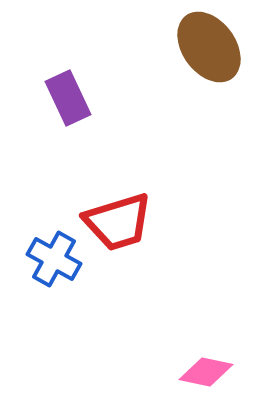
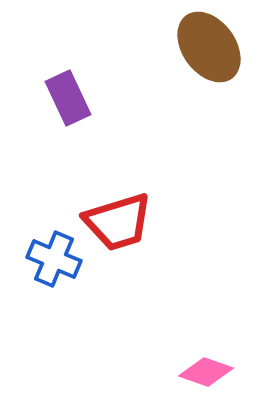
blue cross: rotated 6 degrees counterclockwise
pink diamond: rotated 8 degrees clockwise
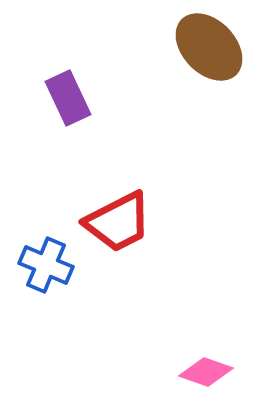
brown ellipse: rotated 8 degrees counterclockwise
red trapezoid: rotated 10 degrees counterclockwise
blue cross: moved 8 px left, 6 px down
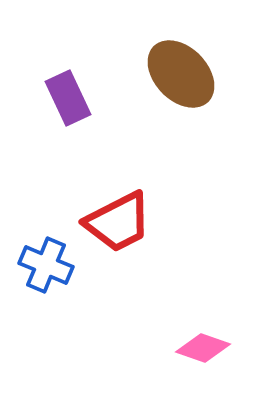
brown ellipse: moved 28 px left, 27 px down
pink diamond: moved 3 px left, 24 px up
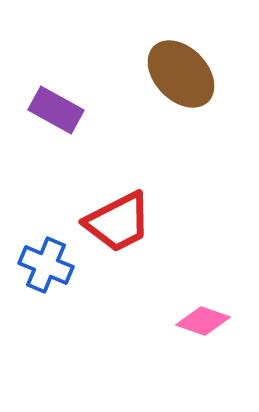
purple rectangle: moved 12 px left, 12 px down; rotated 36 degrees counterclockwise
pink diamond: moved 27 px up
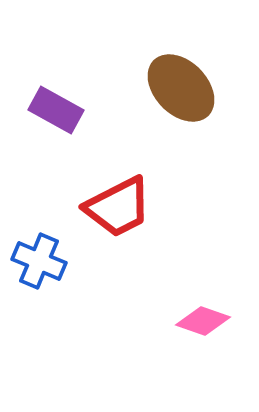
brown ellipse: moved 14 px down
red trapezoid: moved 15 px up
blue cross: moved 7 px left, 4 px up
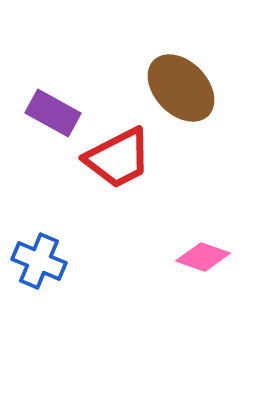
purple rectangle: moved 3 px left, 3 px down
red trapezoid: moved 49 px up
pink diamond: moved 64 px up
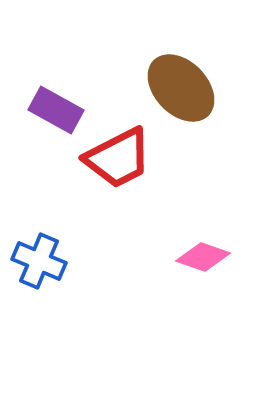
purple rectangle: moved 3 px right, 3 px up
